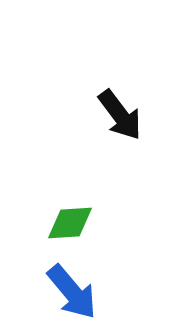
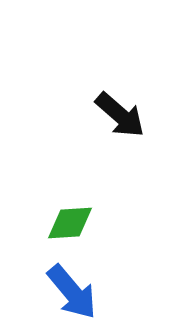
black arrow: rotated 12 degrees counterclockwise
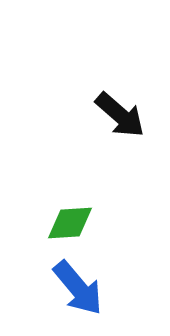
blue arrow: moved 6 px right, 4 px up
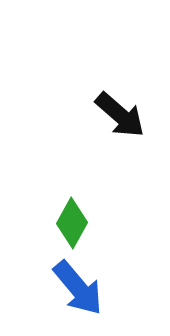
green diamond: moved 2 px right; rotated 57 degrees counterclockwise
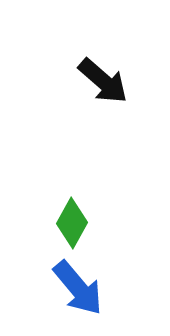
black arrow: moved 17 px left, 34 px up
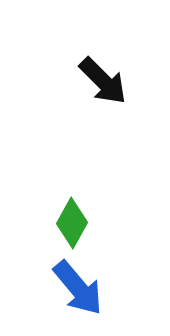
black arrow: rotated 4 degrees clockwise
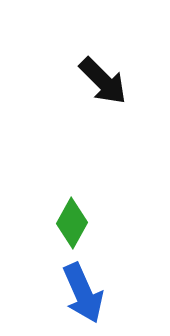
blue arrow: moved 5 px right, 5 px down; rotated 16 degrees clockwise
